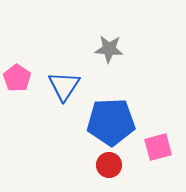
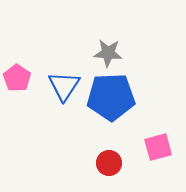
gray star: moved 1 px left, 4 px down
blue pentagon: moved 25 px up
red circle: moved 2 px up
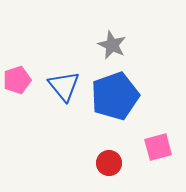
gray star: moved 4 px right, 8 px up; rotated 20 degrees clockwise
pink pentagon: moved 2 px down; rotated 20 degrees clockwise
blue triangle: rotated 12 degrees counterclockwise
blue pentagon: moved 4 px right, 1 px up; rotated 18 degrees counterclockwise
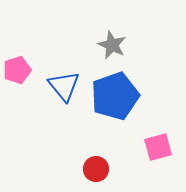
pink pentagon: moved 10 px up
red circle: moved 13 px left, 6 px down
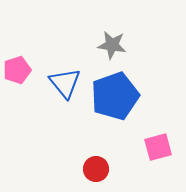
gray star: rotated 16 degrees counterclockwise
blue triangle: moved 1 px right, 3 px up
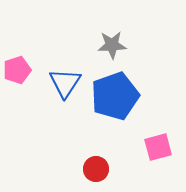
gray star: rotated 12 degrees counterclockwise
blue triangle: rotated 12 degrees clockwise
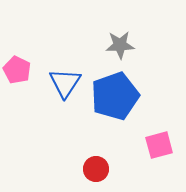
gray star: moved 8 px right
pink pentagon: rotated 28 degrees counterclockwise
pink square: moved 1 px right, 2 px up
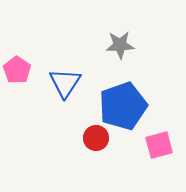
pink pentagon: rotated 8 degrees clockwise
blue pentagon: moved 8 px right, 10 px down
red circle: moved 31 px up
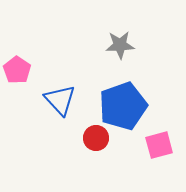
blue triangle: moved 5 px left, 17 px down; rotated 16 degrees counterclockwise
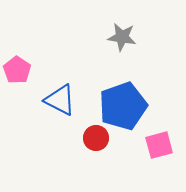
gray star: moved 2 px right, 8 px up; rotated 12 degrees clockwise
blue triangle: rotated 20 degrees counterclockwise
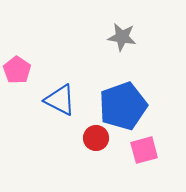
pink square: moved 15 px left, 5 px down
